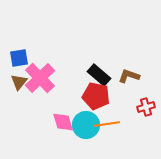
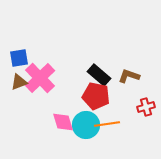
brown triangle: rotated 30 degrees clockwise
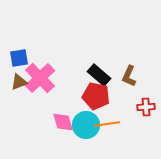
brown L-shape: rotated 85 degrees counterclockwise
red cross: rotated 12 degrees clockwise
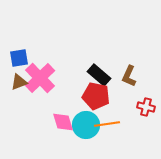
red cross: rotated 18 degrees clockwise
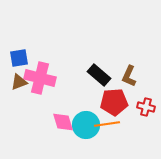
pink cross: rotated 32 degrees counterclockwise
red pentagon: moved 18 px right, 6 px down; rotated 16 degrees counterclockwise
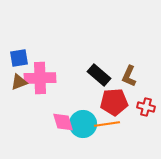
pink cross: rotated 16 degrees counterclockwise
cyan circle: moved 3 px left, 1 px up
